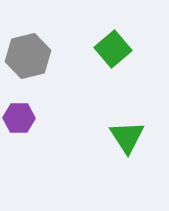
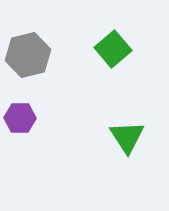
gray hexagon: moved 1 px up
purple hexagon: moved 1 px right
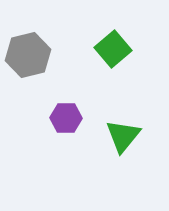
purple hexagon: moved 46 px right
green triangle: moved 4 px left, 1 px up; rotated 12 degrees clockwise
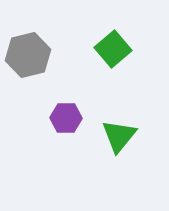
green triangle: moved 4 px left
